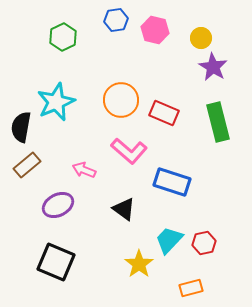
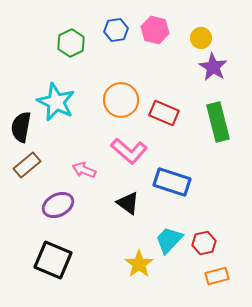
blue hexagon: moved 10 px down
green hexagon: moved 8 px right, 6 px down
cyan star: rotated 24 degrees counterclockwise
black triangle: moved 4 px right, 6 px up
black square: moved 3 px left, 2 px up
orange rectangle: moved 26 px right, 12 px up
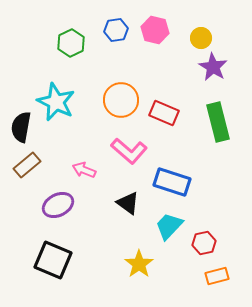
cyan trapezoid: moved 14 px up
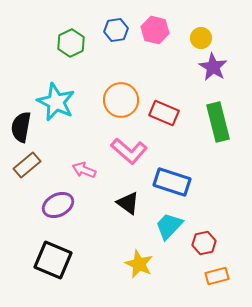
yellow star: rotated 12 degrees counterclockwise
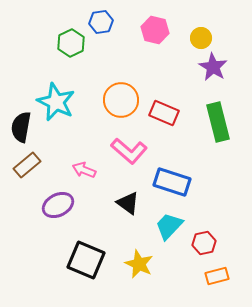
blue hexagon: moved 15 px left, 8 px up
black square: moved 33 px right
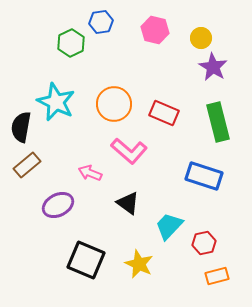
orange circle: moved 7 px left, 4 px down
pink arrow: moved 6 px right, 3 px down
blue rectangle: moved 32 px right, 6 px up
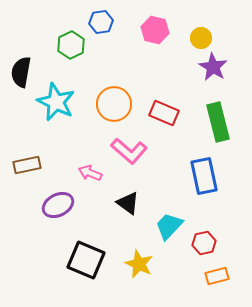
green hexagon: moved 2 px down
black semicircle: moved 55 px up
brown rectangle: rotated 28 degrees clockwise
blue rectangle: rotated 60 degrees clockwise
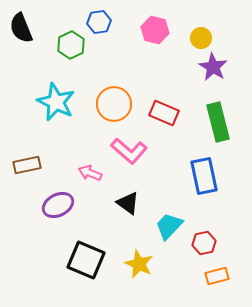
blue hexagon: moved 2 px left
black semicircle: moved 44 px up; rotated 32 degrees counterclockwise
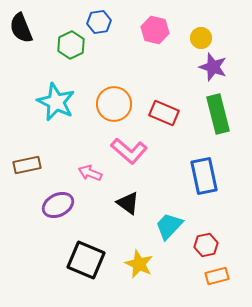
purple star: rotated 12 degrees counterclockwise
green rectangle: moved 8 px up
red hexagon: moved 2 px right, 2 px down
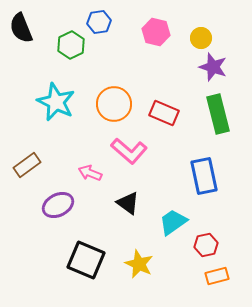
pink hexagon: moved 1 px right, 2 px down
brown rectangle: rotated 24 degrees counterclockwise
cyan trapezoid: moved 4 px right, 4 px up; rotated 12 degrees clockwise
